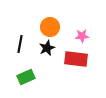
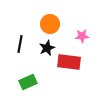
orange circle: moved 3 px up
red rectangle: moved 7 px left, 3 px down
green rectangle: moved 2 px right, 5 px down
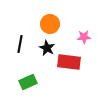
pink star: moved 2 px right, 1 px down
black star: rotated 21 degrees counterclockwise
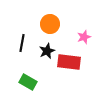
pink star: rotated 16 degrees counterclockwise
black line: moved 2 px right, 1 px up
black star: moved 3 px down; rotated 21 degrees clockwise
green rectangle: rotated 54 degrees clockwise
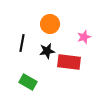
black star: rotated 14 degrees clockwise
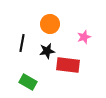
red rectangle: moved 1 px left, 3 px down
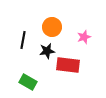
orange circle: moved 2 px right, 3 px down
black line: moved 1 px right, 3 px up
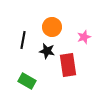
black star: rotated 21 degrees clockwise
red rectangle: rotated 75 degrees clockwise
green rectangle: moved 1 px left, 1 px up
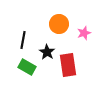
orange circle: moved 7 px right, 3 px up
pink star: moved 4 px up
black star: moved 1 px down; rotated 21 degrees clockwise
green rectangle: moved 14 px up
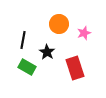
red rectangle: moved 7 px right, 3 px down; rotated 10 degrees counterclockwise
